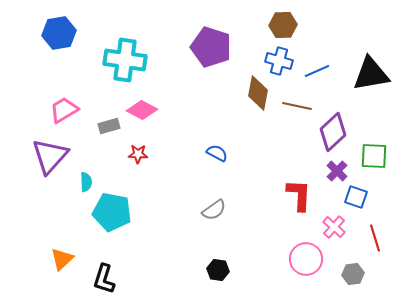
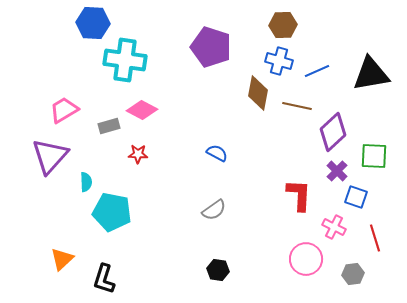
blue hexagon: moved 34 px right, 10 px up; rotated 12 degrees clockwise
pink cross: rotated 15 degrees counterclockwise
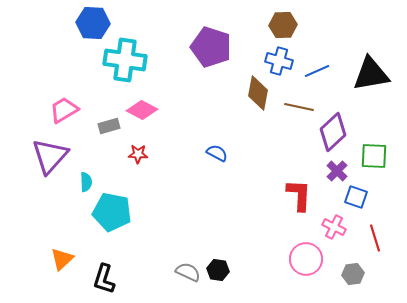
brown line: moved 2 px right, 1 px down
gray semicircle: moved 26 px left, 62 px down; rotated 120 degrees counterclockwise
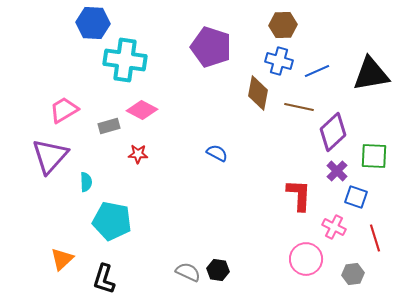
cyan pentagon: moved 9 px down
